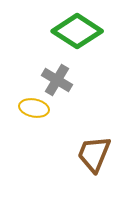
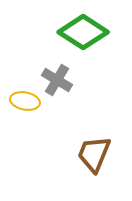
green diamond: moved 6 px right, 1 px down
yellow ellipse: moved 9 px left, 7 px up
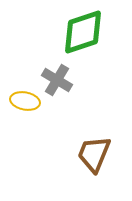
green diamond: rotated 51 degrees counterclockwise
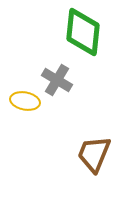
green diamond: rotated 66 degrees counterclockwise
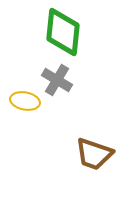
green diamond: moved 20 px left
brown trapezoid: rotated 93 degrees counterclockwise
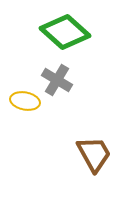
green diamond: moved 2 px right; rotated 54 degrees counterclockwise
brown trapezoid: rotated 138 degrees counterclockwise
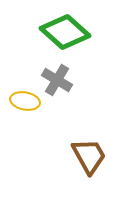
brown trapezoid: moved 5 px left, 2 px down
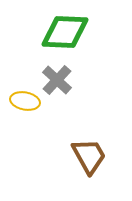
green diamond: rotated 39 degrees counterclockwise
gray cross: rotated 12 degrees clockwise
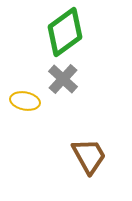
green diamond: rotated 39 degrees counterclockwise
gray cross: moved 6 px right, 1 px up
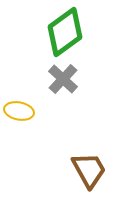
yellow ellipse: moved 6 px left, 10 px down
brown trapezoid: moved 14 px down
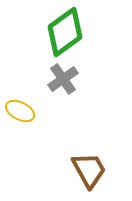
gray cross: rotated 12 degrees clockwise
yellow ellipse: moved 1 px right; rotated 16 degrees clockwise
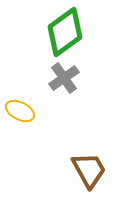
gray cross: moved 1 px right, 1 px up
